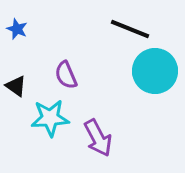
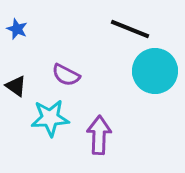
purple semicircle: rotated 40 degrees counterclockwise
purple arrow: moved 1 px right, 3 px up; rotated 150 degrees counterclockwise
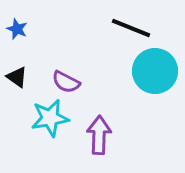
black line: moved 1 px right, 1 px up
purple semicircle: moved 7 px down
black triangle: moved 1 px right, 9 px up
cyan star: rotated 6 degrees counterclockwise
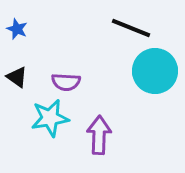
purple semicircle: rotated 24 degrees counterclockwise
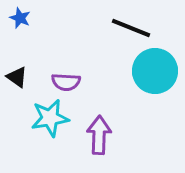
blue star: moved 3 px right, 11 px up
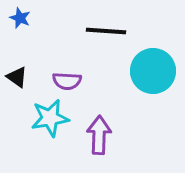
black line: moved 25 px left, 3 px down; rotated 18 degrees counterclockwise
cyan circle: moved 2 px left
purple semicircle: moved 1 px right, 1 px up
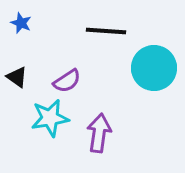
blue star: moved 1 px right, 5 px down
cyan circle: moved 1 px right, 3 px up
purple semicircle: rotated 36 degrees counterclockwise
purple arrow: moved 2 px up; rotated 6 degrees clockwise
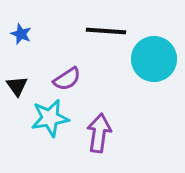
blue star: moved 11 px down
cyan circle: moved 9 px up
black triangle: moved 9 px down; rotated 20 degrees clockwise
purple semicircle: moved 2 px up
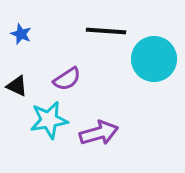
black triangle: rotated 30 degrees counterclockwise
cyan star: moved 1 px left, 2 px down
purple arrow: rotated 66 degrees clockwise
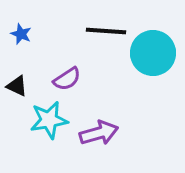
cyan circle: moved 1 px left, 6 px up
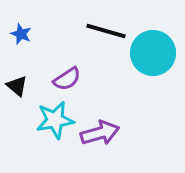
black line: rotated 12 degrees clockwise
black triangle: rotated 15 degrees clockwise
cyan star: moved 6 px right
purple arrow: moved 1 px right
